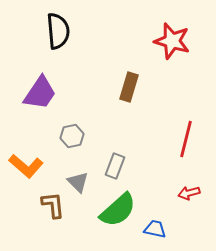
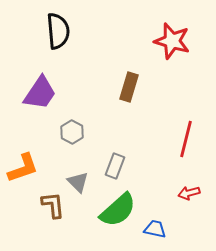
gray hexagon: moved 4 px up; rotated 20 degrees counterclockwise
orange L-shape: moved 3 px left, 2 px down; rotated 60 degrees counterclockwise
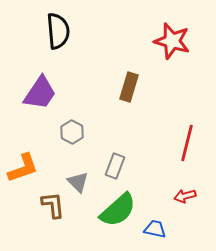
red line: moved 1 px right, 4 px down
red arrow: moved 4 px left, 3 px down
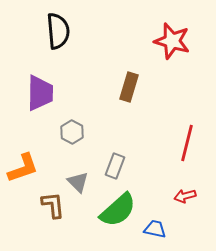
purple trapezoid: rotated 33 degrees counterclockwise
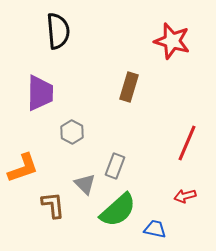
red line: rotated 9 degrees clockwise
gray triangle: moved 7 px right, 2 px down
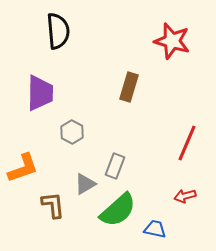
gray triangle: rotated 45 degrees clockwise
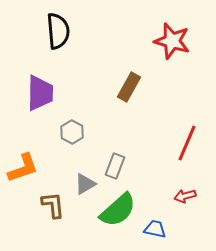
brown rectangle: rotated 12 degrees clockwise
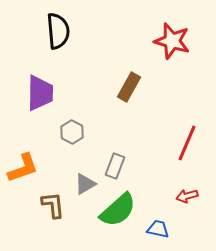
red arrow: moved 2 px right
blue trapezoid: moved 3 px right
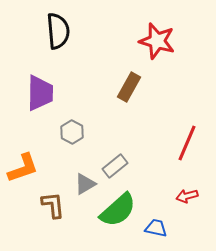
red star: moved 15 px left
gray rectangle: rotated 30 degrees clockwise
blue trapezoid: moved 2 px left, 1 px up
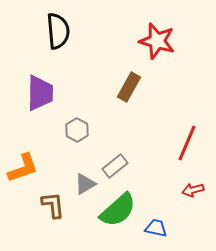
gray hexagon: moved 5 px right, 2 px up
red arrow: moved 6 px right, 6 px up
